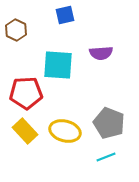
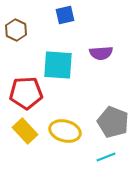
gray pentagon: moved 4 px right, 1 px up
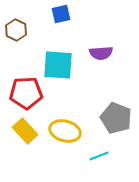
blue square: moved 4 px left, 1 px up
gray pentagon: moved 3 px right, 4 px up
cyan line: moved 7 px left, 1 px up
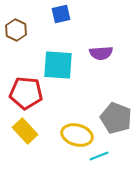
red pentagon: rotated 8 degrees clockwise
yellow ellipse: moved 12 px right, 4 px down
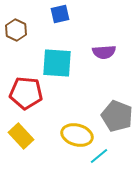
blue square: moved 1 px left
purple semicircle: moved 3 px right, 1 px up
cyan square: moved 1 px left, 2 px up
gray pentagon: moved 1 px right, 2 px up
yellow rectangle: moved 4 px left, 5 px down
cyan line: rotated 18 degrees counterclockwise
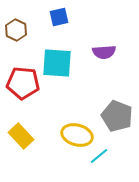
blue square: moved 1 px left, 3 px down
red pentagon: moved 3 px left, 10 px up
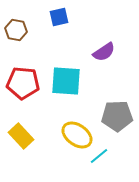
brown hexagon: rotated 15 degrees counterclockwise
purple semicircle: rotated 30 degrees counterclockwise
cyan square: moved 9 px right, 18 px down
gray pentagon: rotated 24 degrees counterclockwise
yellow ellipse: rotated 20 degrees clockwise
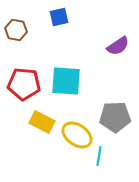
purple semicircle: moved 14 px right, 6 px up
red pentagon: moved 1 px right, 1 px down
gray pentagon: moved 2 px left, 1 px down
yellow rectangle: moved 21 px right, 14 px up; rotated 20 degrees counterclockwise
cyan line: rotated 42 degrees counterclockwise
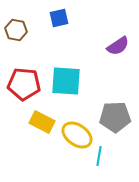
blue square: moved 1 px down
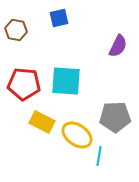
purple semicircle: rotated 30 degrees counterclockwise
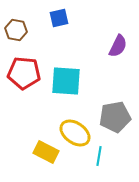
red pentagon: moved 11 px up
gray pentagon: rotated 8 degrees counterclockwise
yellow rectangle: moved 4 px right, 30 px down
yellow ellipse: moved 2 px left, 2 px up
